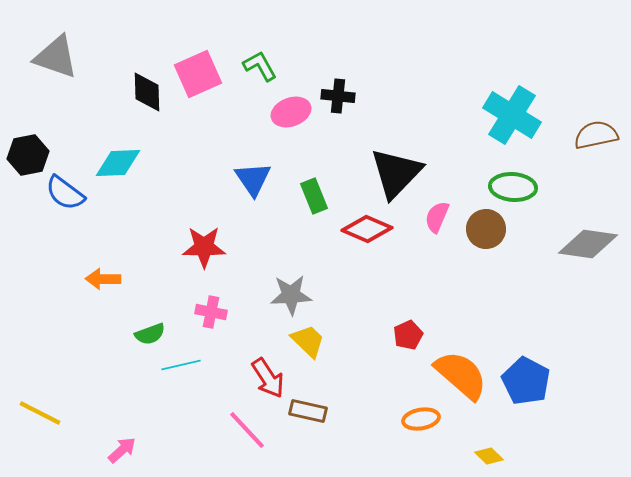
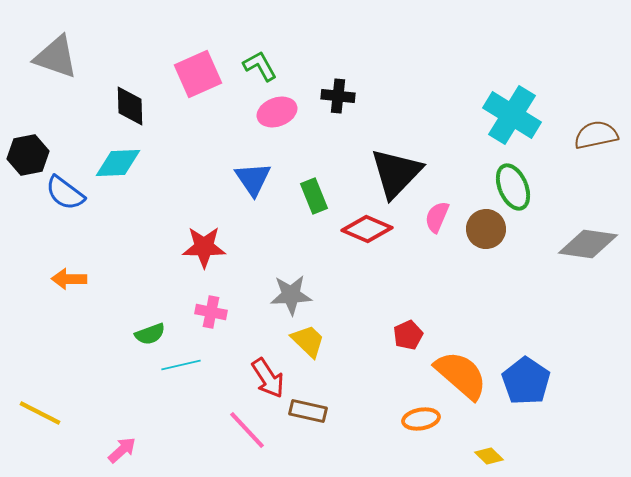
black diamond: moved 17 px left, 14 px down
pink ellipse: moved 14 px left
green ellipse: rotated 63 degrees clockwise
orange arrow: moved 34 px left
blue pentagon: rotated 6 degrees clockwise
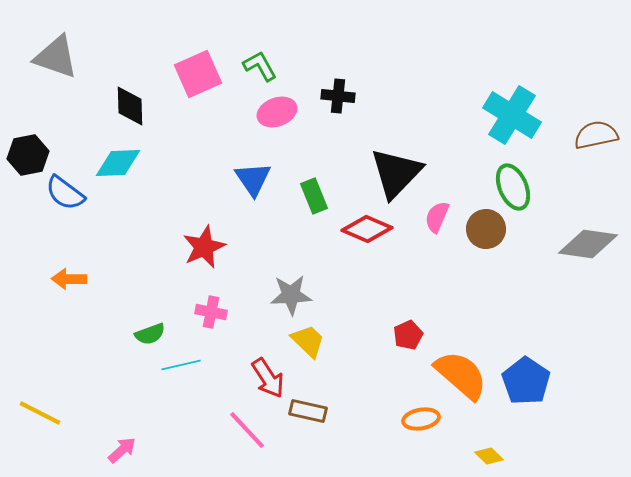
red star: rotated 24 degrees counterclockwise
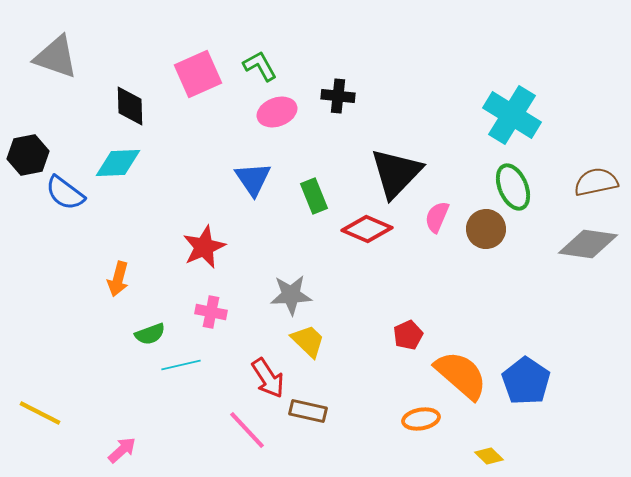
brown semicircle: moved 47 px down
orange arrow: moved 49 px right; rotated 76 degrees counterclockwise
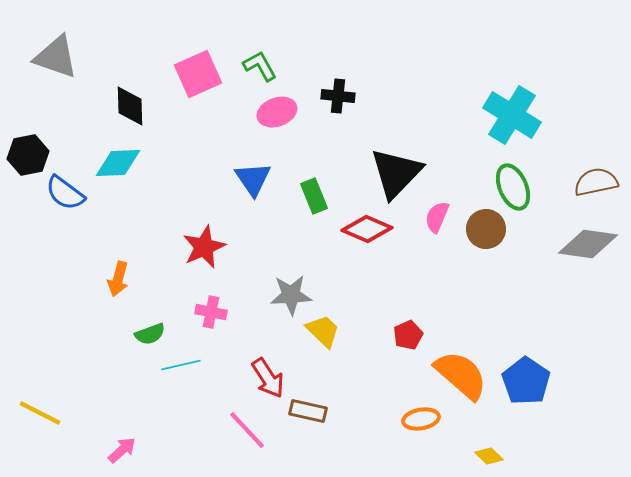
yellow trapezoid: moved 15 px right, 10 px up
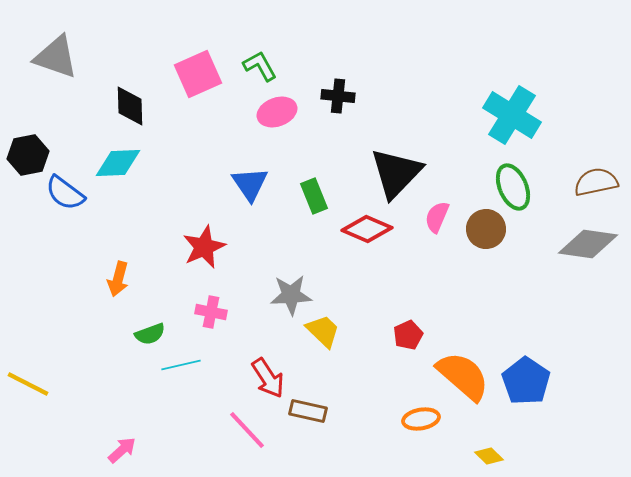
blue triangle: moved 3 px left, 5 px down
orange semicircle: moved 2 px right, 1 px down
yellow line: moved 12 px left, 29 px up
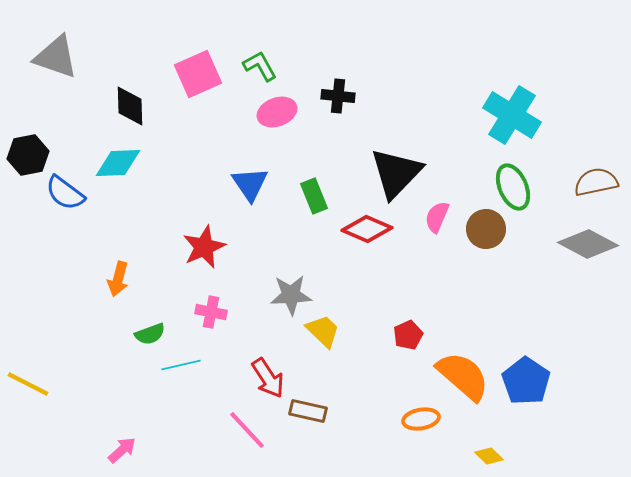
gray diamond: rotated 20 degrees clockwise
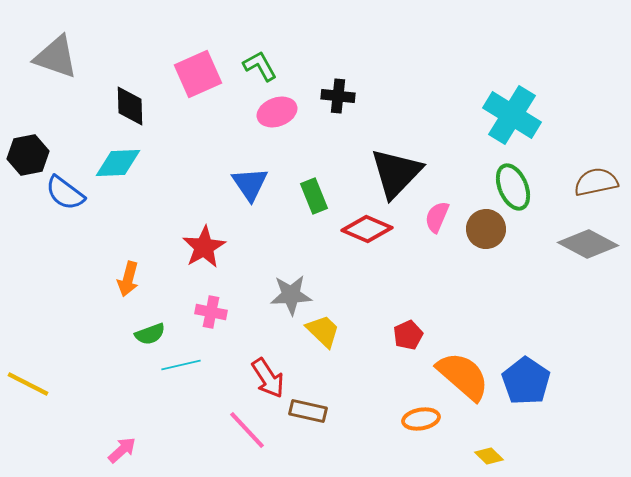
red star: rotated 6 degrees counterclockwise
orange arrow: moved 10 px right
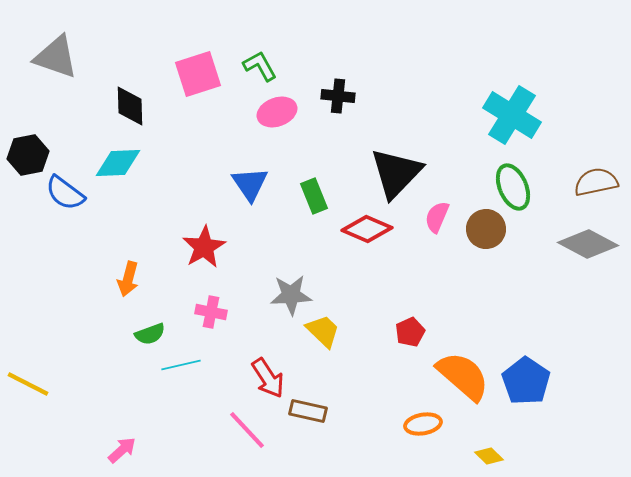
pink square: rotated 6 degrees clockwise
red pentagon: moved 2 px right, 3 px up
orange ellipse: moved 2 px right, 5 px down
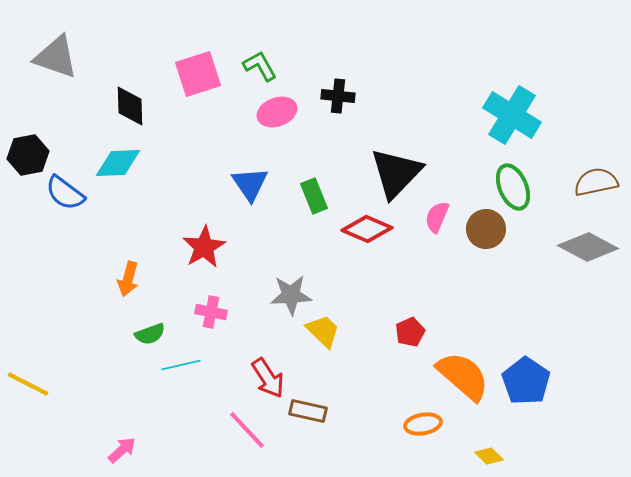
gray diamond: moved 3 px down
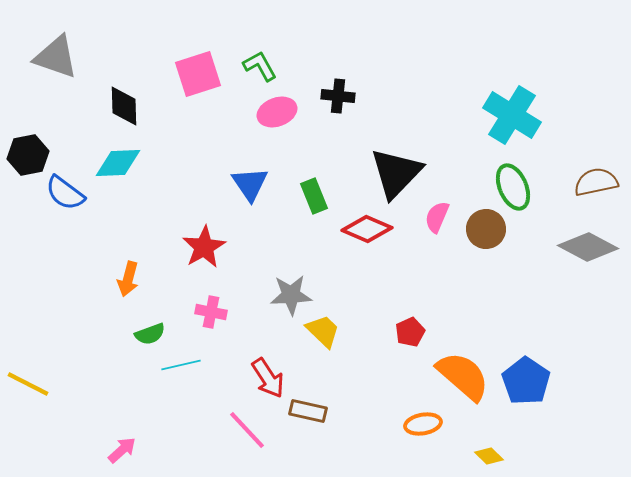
black diamond: moved 6 px left
